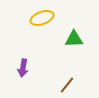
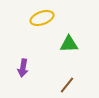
green triangle: moved 5 px left, 5 px down
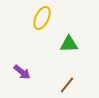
yellow ellipse: rotated 45 degrees counterclockwise
purple arrow: moved 1 px left, 4 px down; rotated 60 degrees counterclockwise
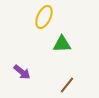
yellow ellipse: moved 2 px right, 1 px up
green triangle: moved 7 px left
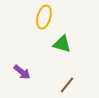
yellow ellipse: rotated 10 degrees counterclockwise
green triangle: rotated 18 degrees clockwise
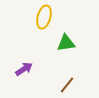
green triangle: moved 4 px right, 1 px up; rotated 24 degrees counterclockwise
purple arrow: moved 2 px right, 3 px up; rotated 72 degrees counterclockwise
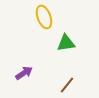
yellow ellipse: rotated 35 degrees counterclockwise
purple arrow: moved 4 px down
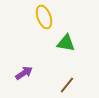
green triangle: rotated 18 degrees clockwise
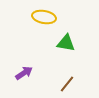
yellow ellipse: rotated 60 degrees counterclockwise
brown line: moved 1 px up
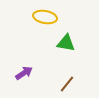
yellow ellipse: moved 1 px right
